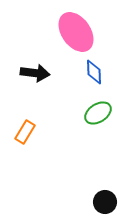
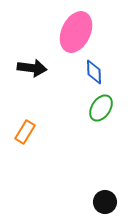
pink ellipse: rotated 60 degrees clockwise
black arrow: moved 3 px left, 5 px up
green ellipse: moved 3 px right, 5 px up; rotated 24 degrees counterclockwise
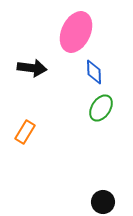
black circle: moved 2 px left
